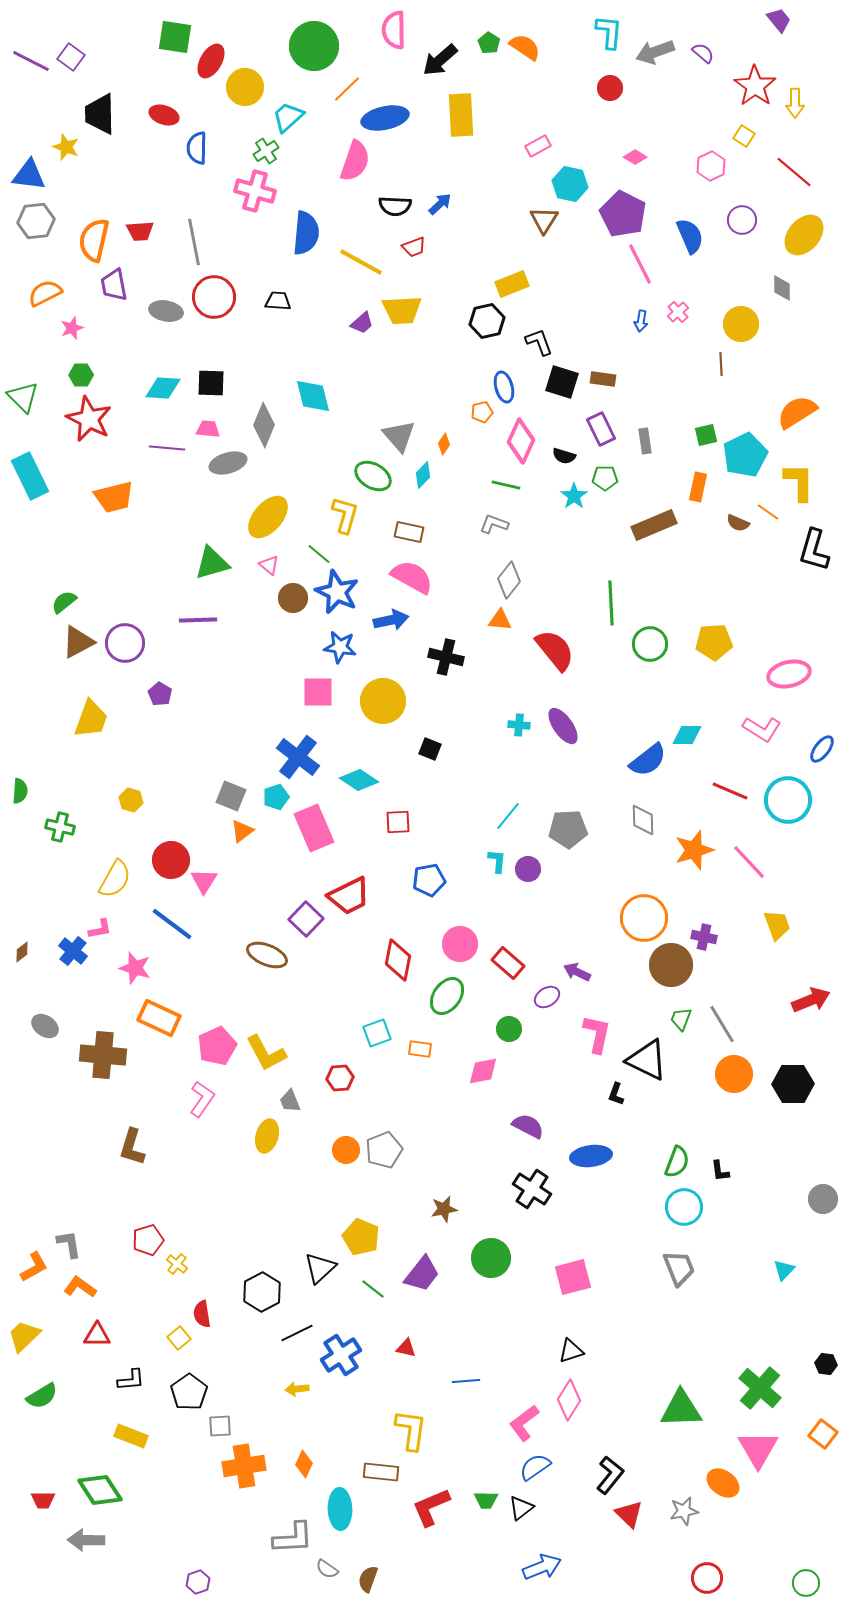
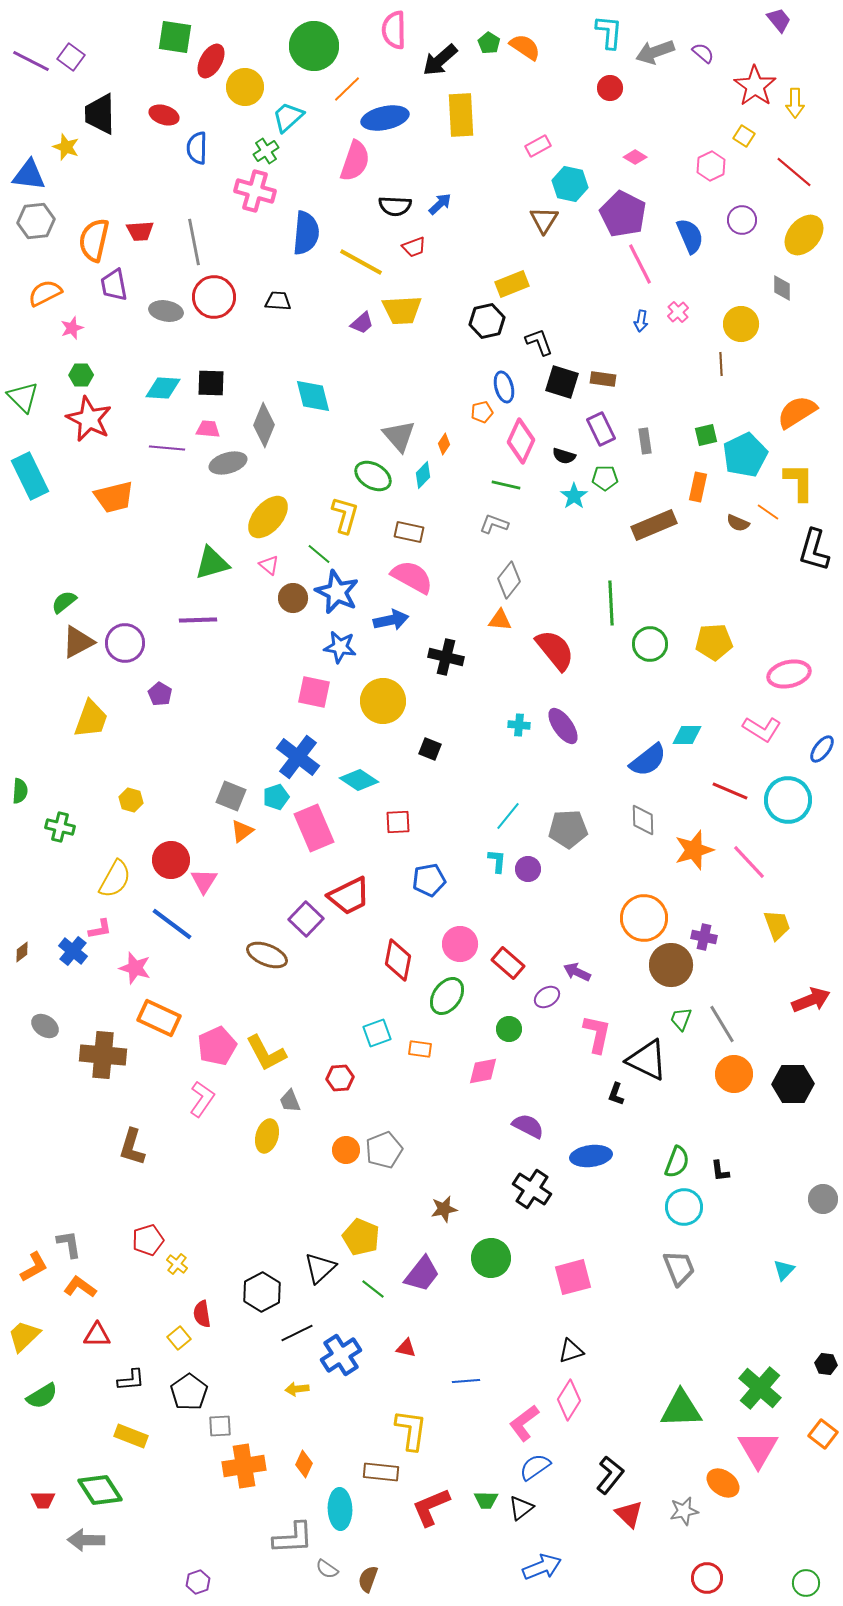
pink square at (318, 692): moved 4 px left; rotated 12 degrees clockwise
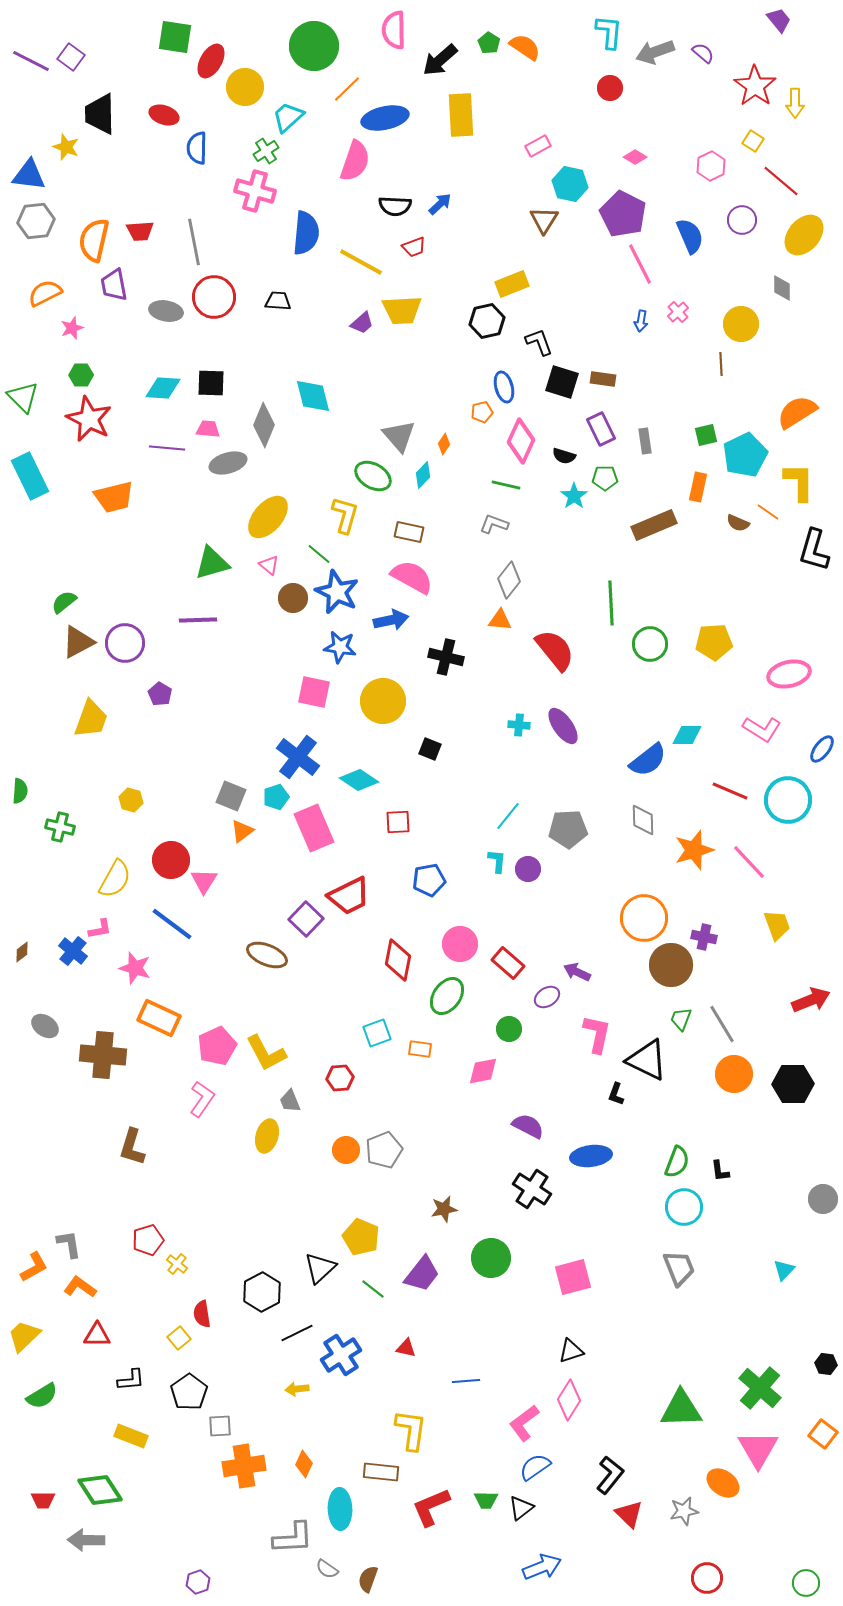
yellow square at (744, 136): moved 9 px right, 5 px down
red line at (794, 172): moved 13 px left, 9 px down
